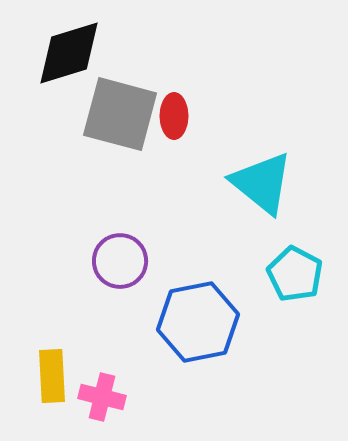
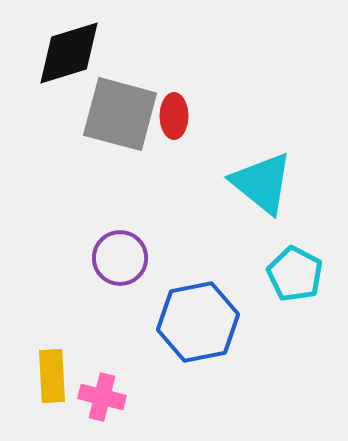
purple circle: moved 3 px up
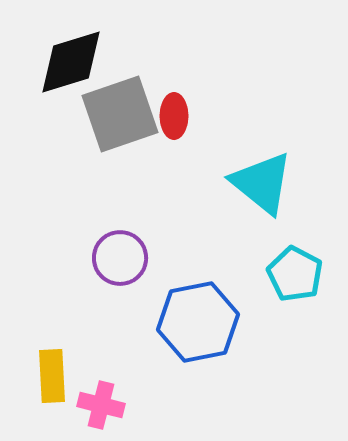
black diamond: moved 2 px right, 9 px down
gray square: rotated 34 degrees counterclockwise
pink cross: moved 1 px left, 8 px down
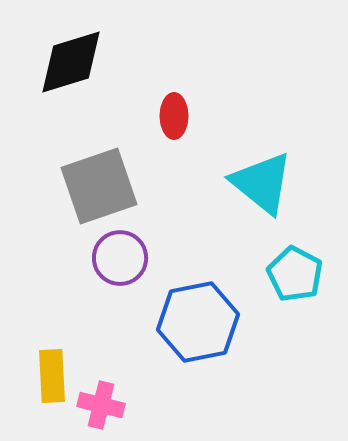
gray square: moved 21 px left, 72 px down
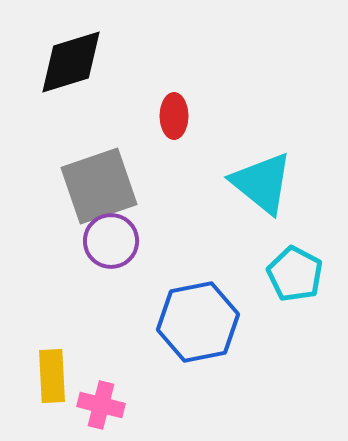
purple circle: moved 9 px left, 17 px up
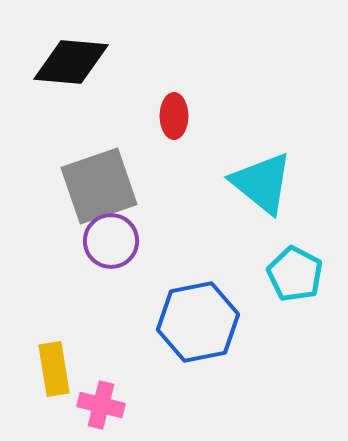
black diamond: rotated 22 degrees clockwise
yellow rectangle: moved 2 px right, 7 px up; rotated 6 degrees counterclockwise
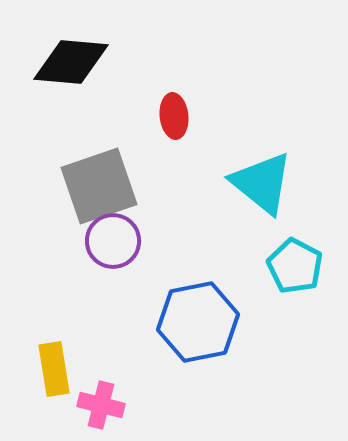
red ellipse: rotated 6 degrees counterclockwise
purple circle: moved 2 px right
cyan pentagon: moved 8 px up
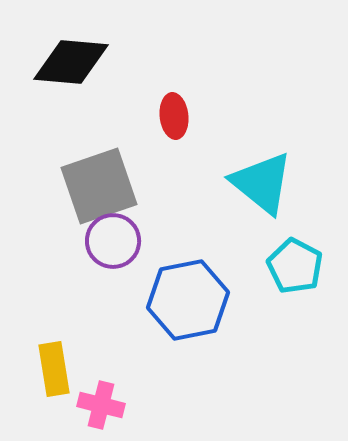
blue hexagon: moved 10 px left, 22 px up
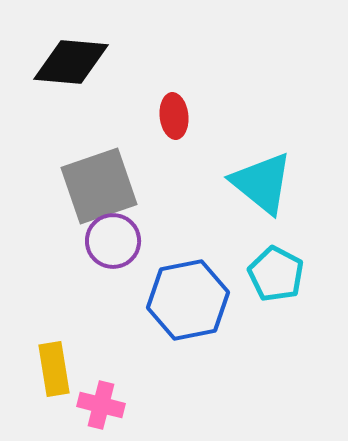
cyan pentagon: moved 19 px left, 8 px down
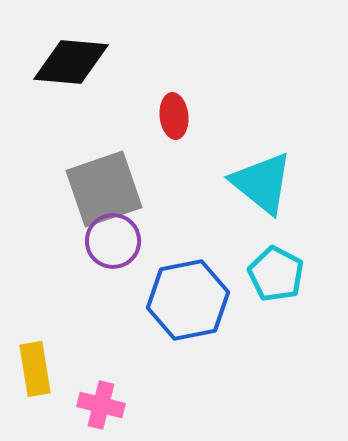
gray square: moved 5 px right, 3 px down
yellow rectangle: moved 19 px left
